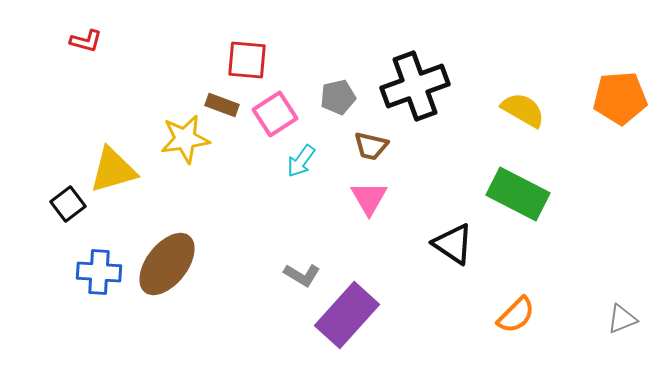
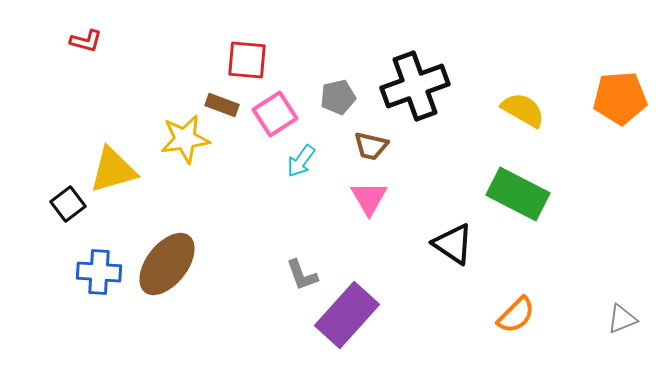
gray L-shape: rotated 39 degrees clockwise
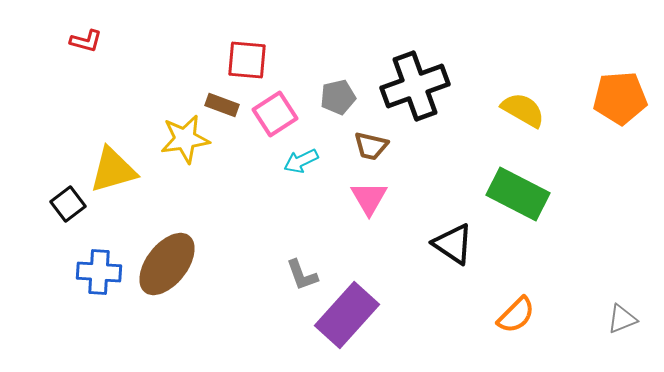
cyan arrow: rotated 28 degrees clockwise
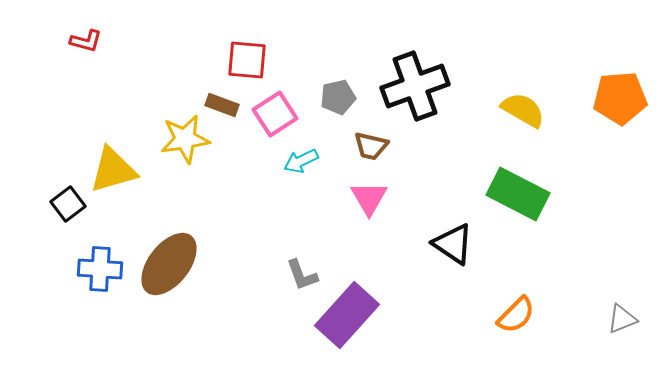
brown ellipse: moved 2 px right
blue cross: moved 1 px right, 3 px up
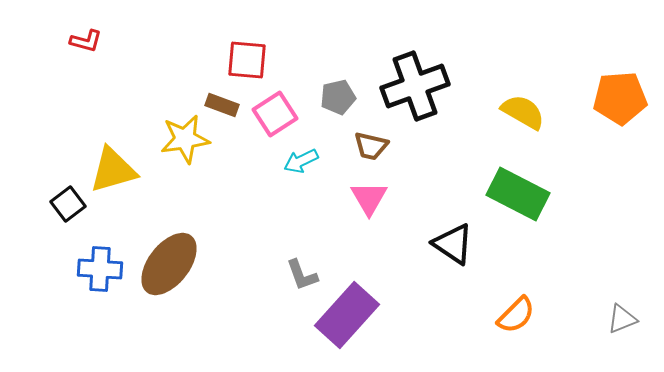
yellow semicircle: moved 2 px down
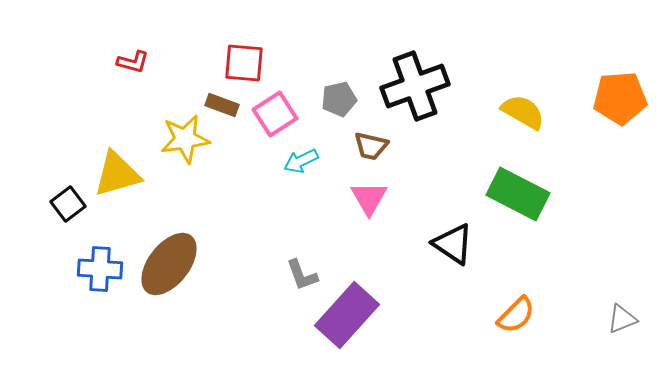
red L-shape: moved 47 px right, 21 px down
red square: moved 3 px left, 3 px down
gray pentagon: moved 1 px right, 2 px down
yellow triangle: moved 4 px right, 4 px down
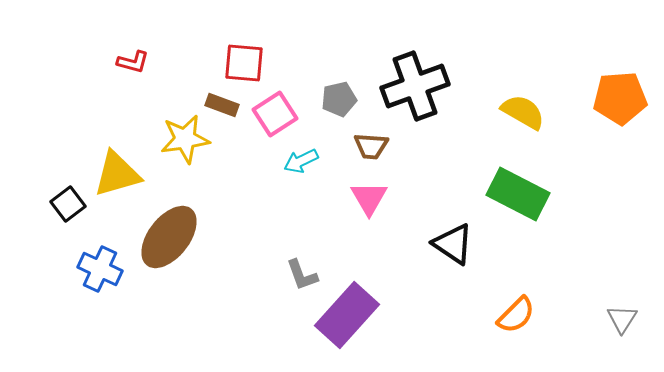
brown trapezoid: rotated 9 degrees counterclockwise
brown ellipse: moved 27 px up
blue cross: rotated 21 degrees clockwise
gray triangle: rotated 36 degrees counterclockwise
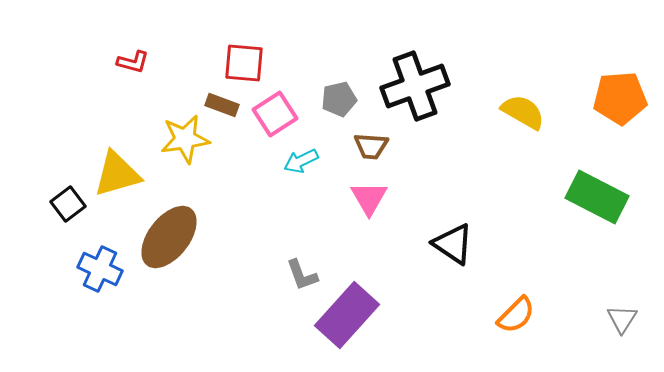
green rectangle: moved 79 px right, 3 px down
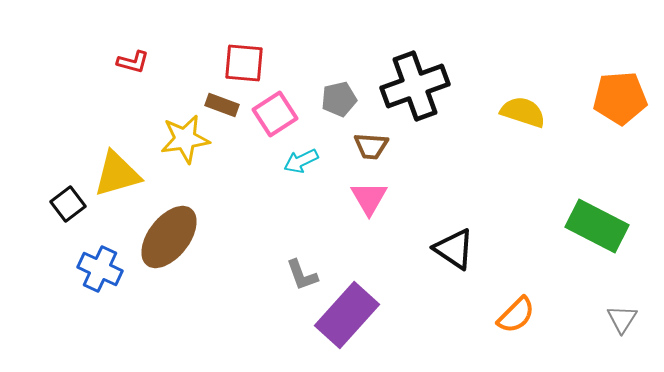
yellow semicircle: rotated 12 degrees counterclockwise
green rectangle: moved 29 px down
black triangle: moved 1 px right, 5 px down
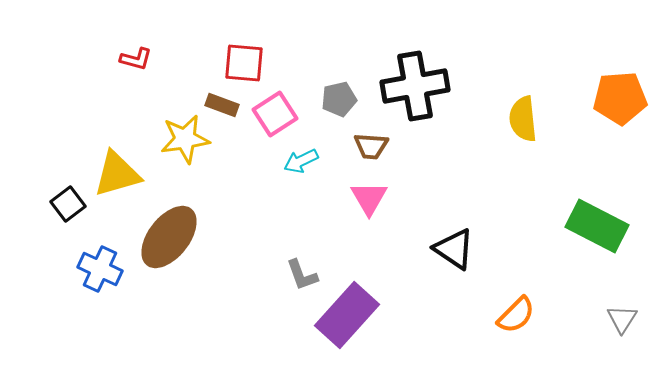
red L-shape: moved 3 px right, 3 px up
black cross: rotated 10 degrees clockwise
yellow semicircle: moved 7 px down; rotated 114 degrees counterclockwise
